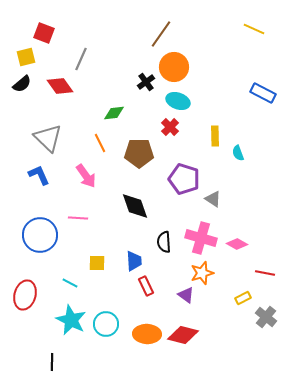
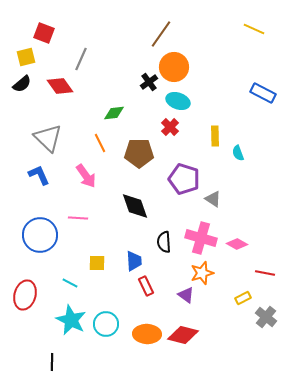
black cross at (146, 82): moved 3 px right
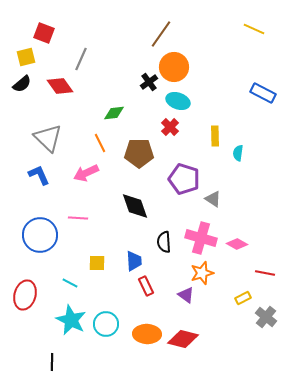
cyan semicircle at (238, 153): rotated 28 degrees clockwise
pink arrow at (86, 176): moved 3 px up; rotated 100 degrees clockwise
red diamond at (183, 335): moved 4 px down
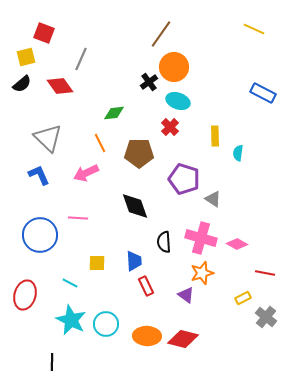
orange ellipse at (147, 334): moved 2 px down
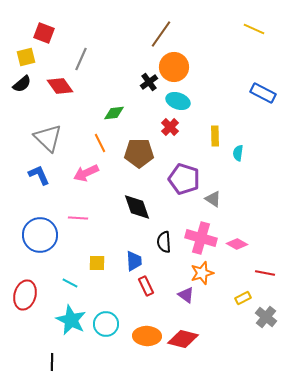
black diamond at (135, 206): moved 2 px right, 1 px down
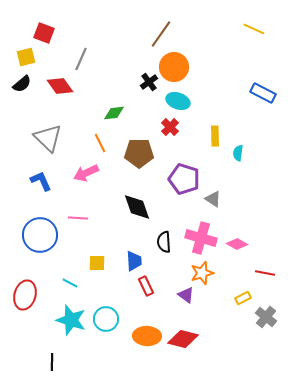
blue L-shape at (39, 175): moved 2 px right, 6 px down
cyan star at (71, 320): rotated 8 degrees counterclockwise
cyan circle at (106, 324): moved 5 px up
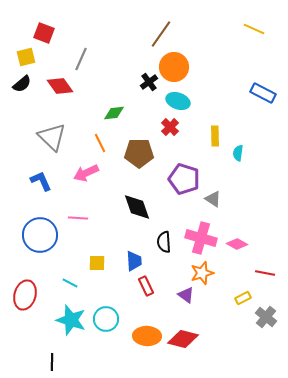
gray triangle at (48, 138): moved 4 px right, 1 px up
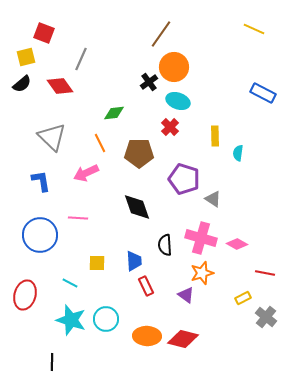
blue L-shape at (41, 181): rotated 15 degrees clockwise
black semicircle at (164, 242): moved 1 px right, 3 px down
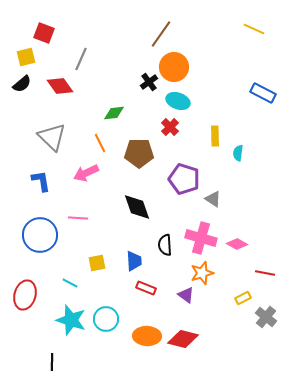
yellow square at (97, 263): rotated 12 degrees counterclockwise
red rectangle at (146, 286): moved 2 px down; rotated 42 degrees counterclockwise
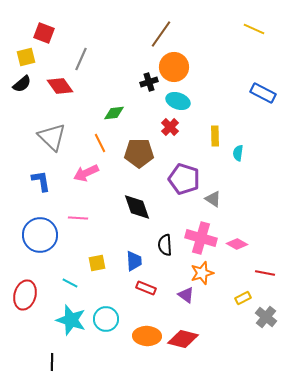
black cross at (149, 82): rotated 18 degrees clockwise
